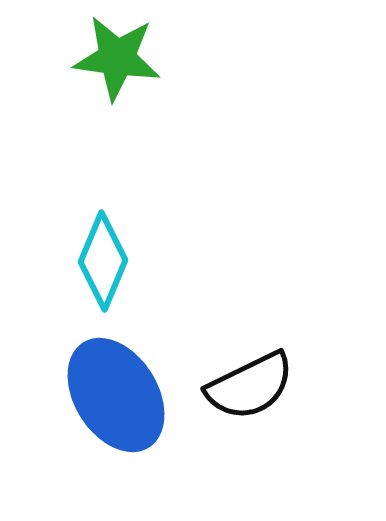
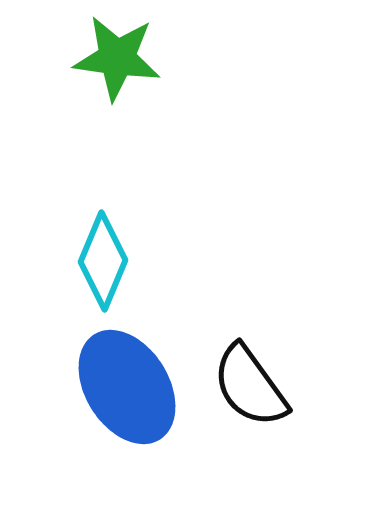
black semicircle: rotated 80 degrees clockwise
blue ellipse: moved 11 px right, 8 px up
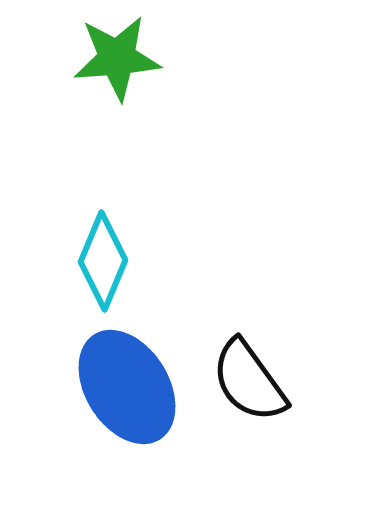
green star: rotated 12 degrees counterclockwise
black semicircle: moved 1 px left, 5 px up
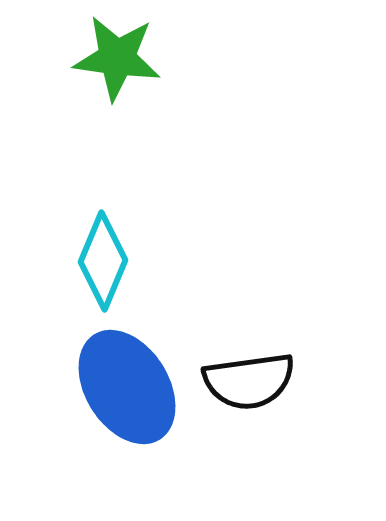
green star: rotated 12 degrees clockwise
black semicircle: rotated 62 degrees counterclockwise
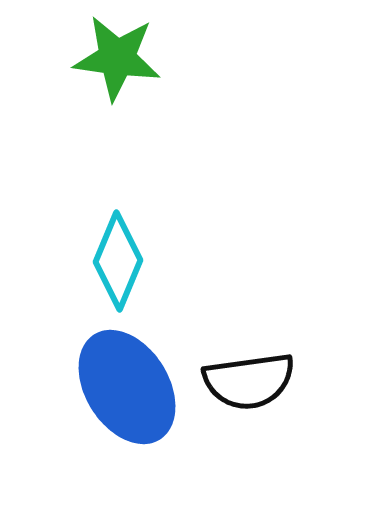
cyan diamond: moved 15 px right
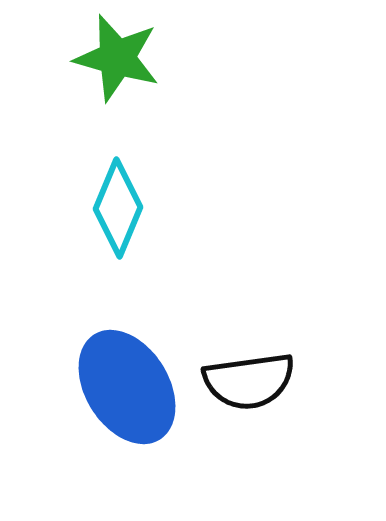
green star: rotated 8 degrees clockwise
cyan diamond: moved 53 px up
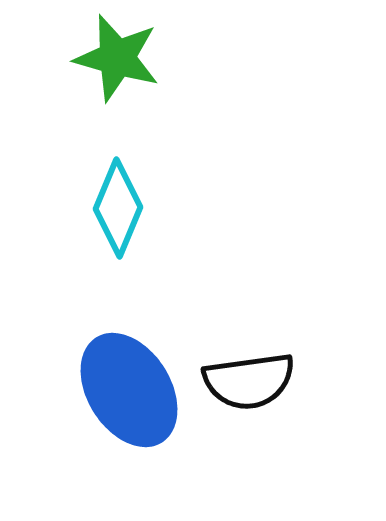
blue ellipse: moved 2 px right, 3 px down
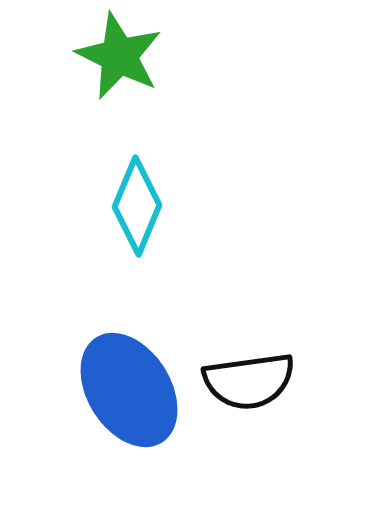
green star: moved 2 px right, 2 px up; rotated 10 degrees clockwise
cyan diamond: moved 19 px right, 2 px up
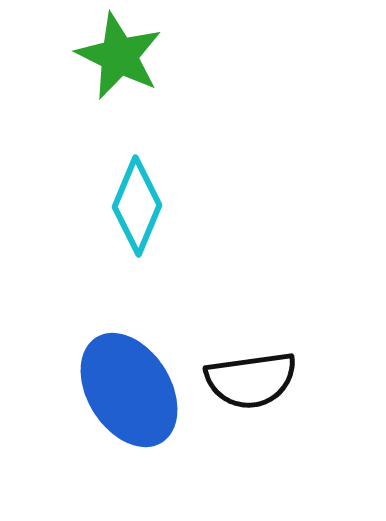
black semicircle: moved 2 px right, 1 px up
